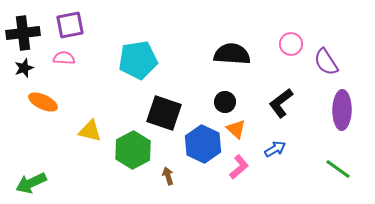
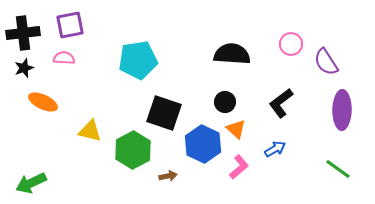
brown arrow: rotated 96 degrees clockwise
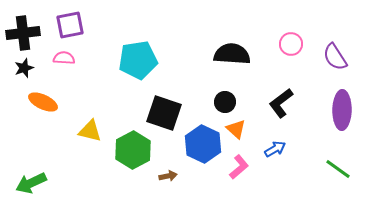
purple semicircle: moved 9 px right, 5 px up
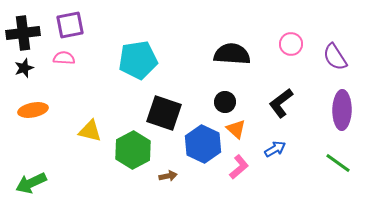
orange ellipse: moved 10 px left, 8 px down; rotated 36 degrees counterclockwise
green line: moved 6 px up
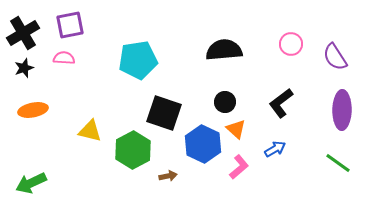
black cross: rotated 24 degrees counterclockwise
black semicircle: moved 8 px left, 4 px up; rotated 9 degrees counterclockwise
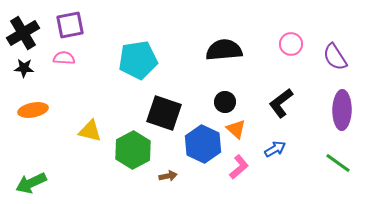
black star: rotated 24 degrees clockwise
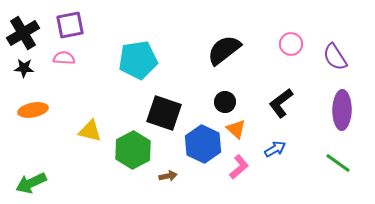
black semicircle: rotated 33 degrees counterclockwise
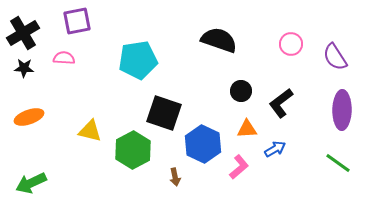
purple square: moved 7 px right, 4 px up
black semicircle: moved 5 px left, 10 px up; rotated 57 degrees clockwise
black circle: moved 16 px right, 11 px up
orange ellipse: moved 4 px left, 7 px down; rotated 8 degrees counterclockwise
orange triangle: moved 11 px right; rotated 45 degrees counterclockwise
brown arrow: moved 7 px right, 1 px down; rotated 90 degrees clockwise
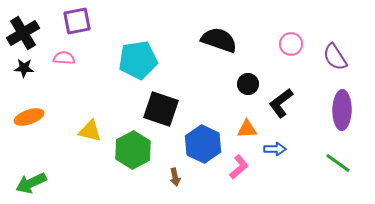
black circle: moved 7 px right, 7 px up
black square: moved 3 px left, 4 px up
blue arrow: rotated 30 degrees clockwise
